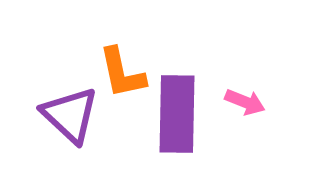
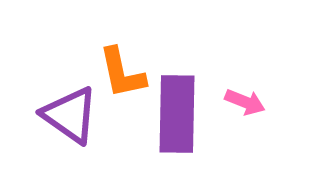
purple triangle: rotated 8 degrees counterclockwise
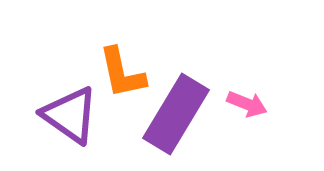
pink arrow: moved 2 px right, 2 px down
purple rectangle: moved 1 px left; rotated 30 degrees clockwise
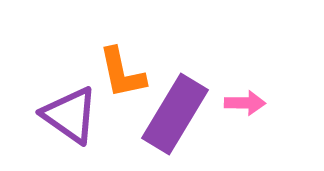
pink arrow: moved 2 px left, 1 px up; rotated 21 degrees counterclockwise
purple rectangle: moved 1 px left
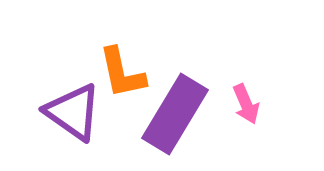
pink arrow: moved 1 px right, 1 px down; rotated 66 degrees clockwise
purple triangle: moved 3 px right, 3 px up
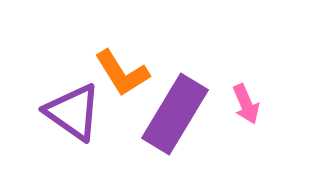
orange L-shape: rotated 20 degrees counterclockwise
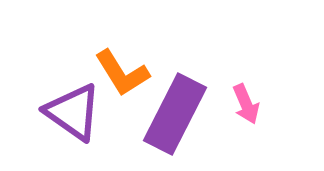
purple rectangle: rotated 4 degrees counterclockwise
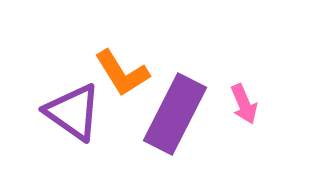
pink arrow: moved 2 px left
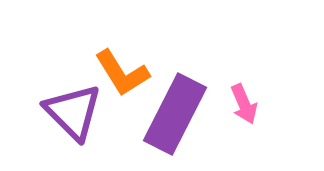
purple triangle: rotated 10 degrees clockwise
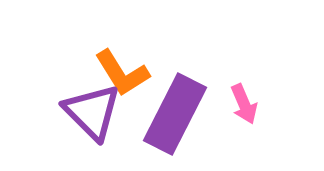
purple triangle: moved 19 px right
